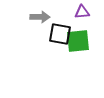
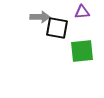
black square: moved 3 px left, 6 px up
green square: moved 4 px right, 10 px down
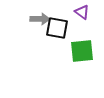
purple triangle: rotated 42 degrees clockwise
gray arrow: moved 2 px down
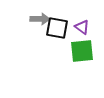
purple triangle: moved 15 px down
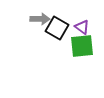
black square: rotated 20 degrees clockwise
green square: moved 5 px up
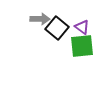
black square: rotated 10 degrees clockwise
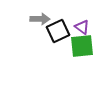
black square: moved 1 px right, 3 px down; rotated 25 degrees clockwise
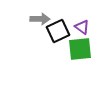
green square: moved 2 px left, 3 px down
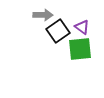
gray arrow: moved 3 px right, 4 px up
black square: rotated 10 degrees counterclockwise
